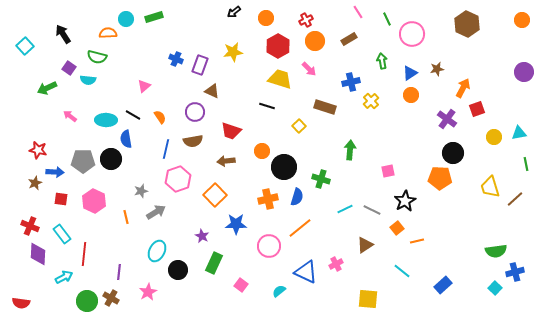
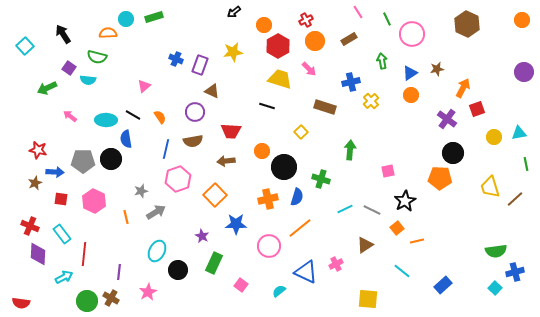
orange circle at (266, 18): moved 2 px left, 7 px down
yellow square at (299, 126): moved 2 px right, 6 px down
red trapezoid at (231, 131): rotated 15 degrees counterclockwise
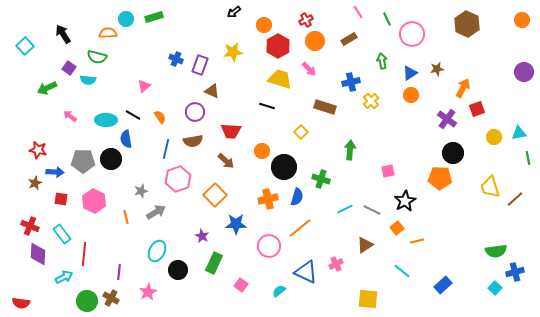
brown arrow at (226, 161): rotated 132 degrees counterclockwise
green line at (526, 164): moved 2 px right, 6 px up
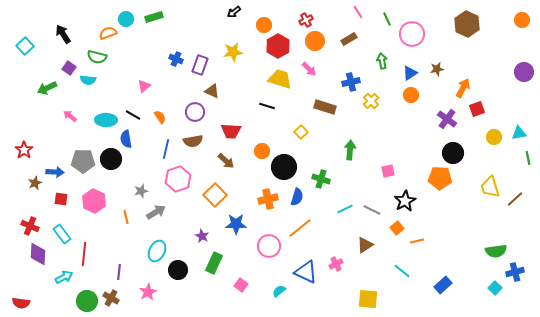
orange semicircle at (108, 33): rotated 18 degrees counterclockwise
red star at (38, 150): moved 14 px left; rotated 24 degrees clockwise
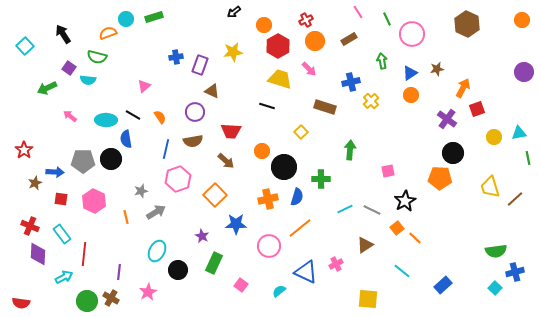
blue cross at (176, 59): moved 2 px up; rotated 32 degrees counterclockwise
green cross at (321, 179): rotated 18 degrees counterclockwise
orange line at (417, 241): moved 2 px left, 3 px up; rotated 56 degrees clockwise
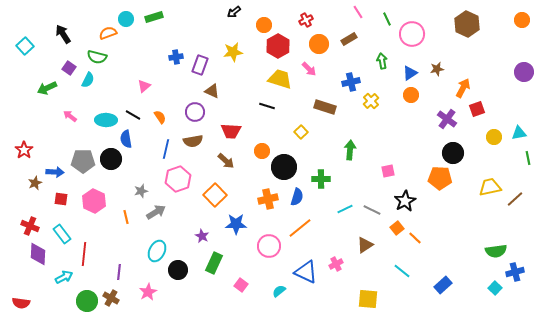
orange circle at (315, 41): moved 4 px right, 3 px down
cyan semicircle at (88, 80): rotated 70 degrees counterclockwise
yellow trapezoid at (490, 187): rotated 95 degrees clockwise
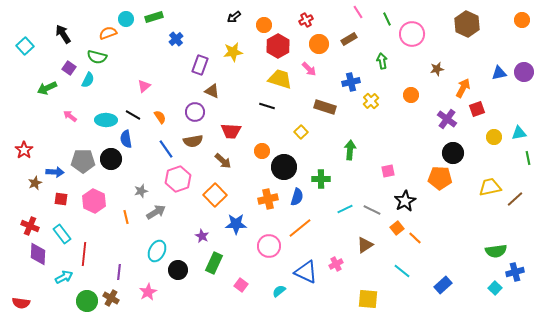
black arrow at (234, 12): moved 5 px down
blue cross at (176, 57): moved 18 px up; rotated 32 degrees counterclockwise
blue triangle at (410, 73): moved 89 px right; rotated 21 degrees clockwise
blue line at (166, 149): rotated 48 degrees counterclockwise
brown arrow at (226, 161): moved 3 px left
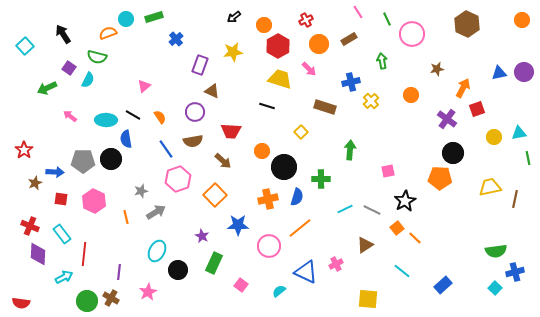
brown line at (515, 199): rotated 36 degrees counterclockwise
blue star at (236, 224): moved 2 px right, 1 px down
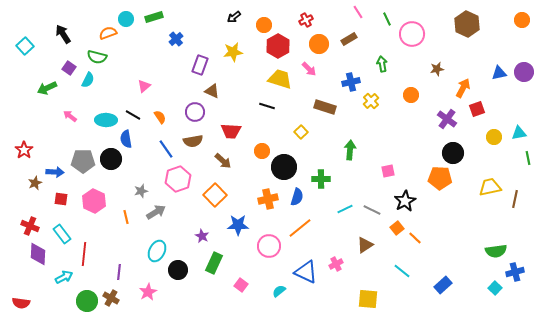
green arrow at (382, 61): moved 3 px down
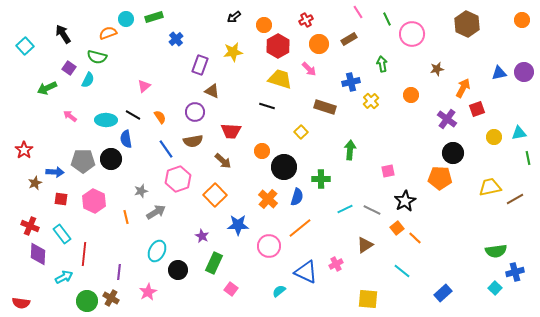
orange cross at (268, 199): rotated 36 degrees counterclockwise
brown line at (515, 199): rotated 48 degrees clockwise
pink square at (241, 285): moved 10 px left, 4 px down
blue rectangle at (443, 285): moved 8 px down
